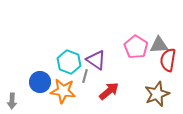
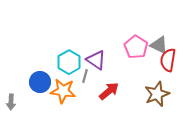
gray triangle: rotated 30 degrees clockwise
cyan hexagon: rotated 10 degrees clockwise
gray arrow: moved 1 px left, 1 px down
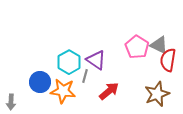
pink pentagon: moved 1 px right
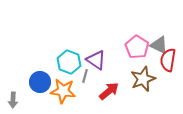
cyan hexagon: rotated 10 degrees counterclockwise
brown star: moved 14 px left, 15 px up
gray arrow: moved 2 px right, 2 px up
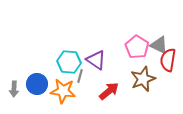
cyan hexagon: rotated 15 degrees counterclockwise
gray line: moved 5 px left
blue circle: moved 3 px left, 2 px down
gray arrow: moved 1 px right, 11 px up
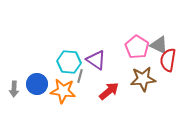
brown star: rotated 15 degrees clockwise
